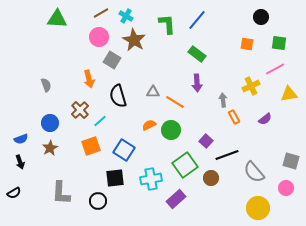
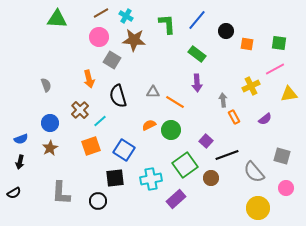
black circle at (261, 17): moved 35 px left, 14 px down
brown star at (134, 40): rotated 25 degrees counterclockwise
gray square at (291, 161): moved 9 px left, 5 px up
black arrow at (20, 162): rotated 32 degrees clockwise
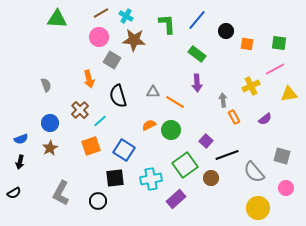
gray L-shape at (61, 193): rotated 25 degrees clockwise
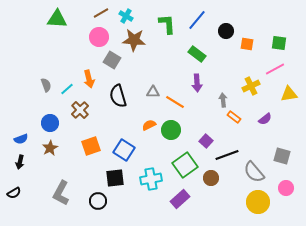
orange rectangle at (234, 117): rotated 24 degrees counterclockwise
cyan line at (100, 121): moved 33 px left, 32 px up
purple rectangle at (176, 199): moved 4 px right
yellow circle at (258, 208): moved 6 px up
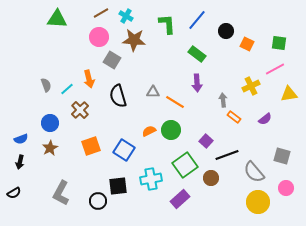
orange square at (247, 44): rotated 16 degrees clockwise
orange semicircle at (149, 125): moved 6 px down
black square at (115, 178): moved 3 px right, 8 px down
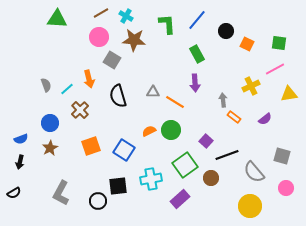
green rectangle at (197, 54): rotated 24 degrees clockwise
purple arrow at (197, 83): moved 2 px left
yellow circle at (258, 202): moved 8 px left, 4 px down
